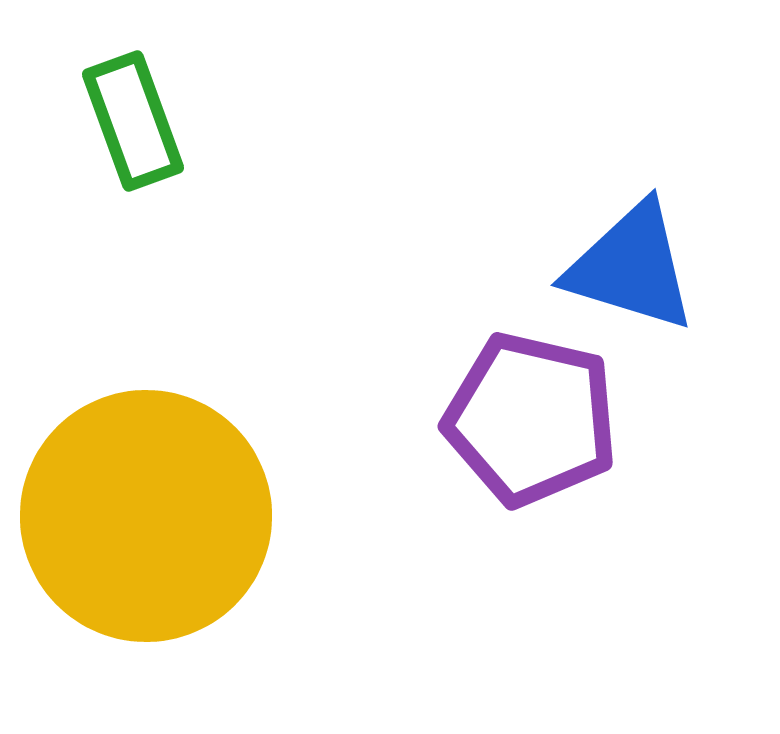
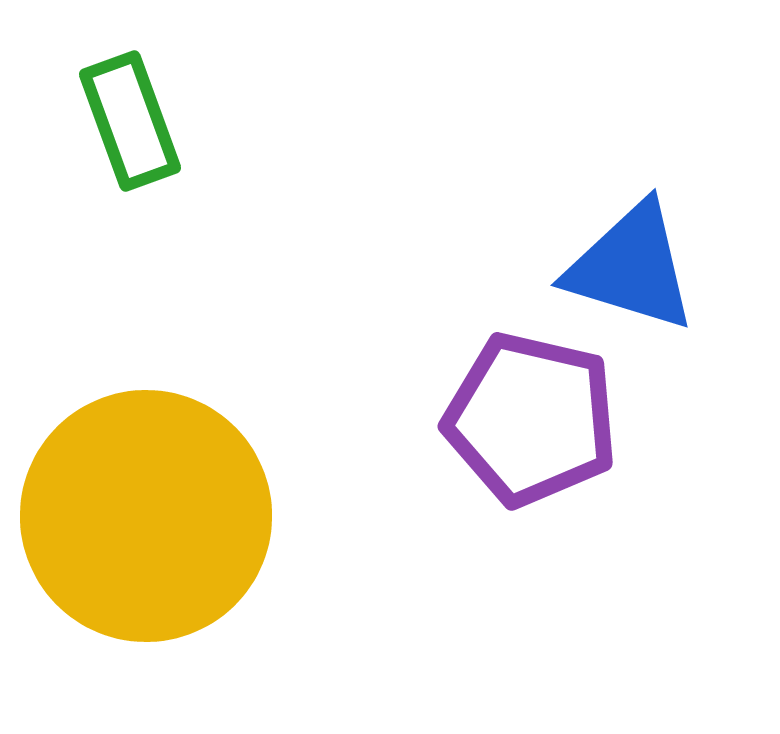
green rectangle: moved 3 px left
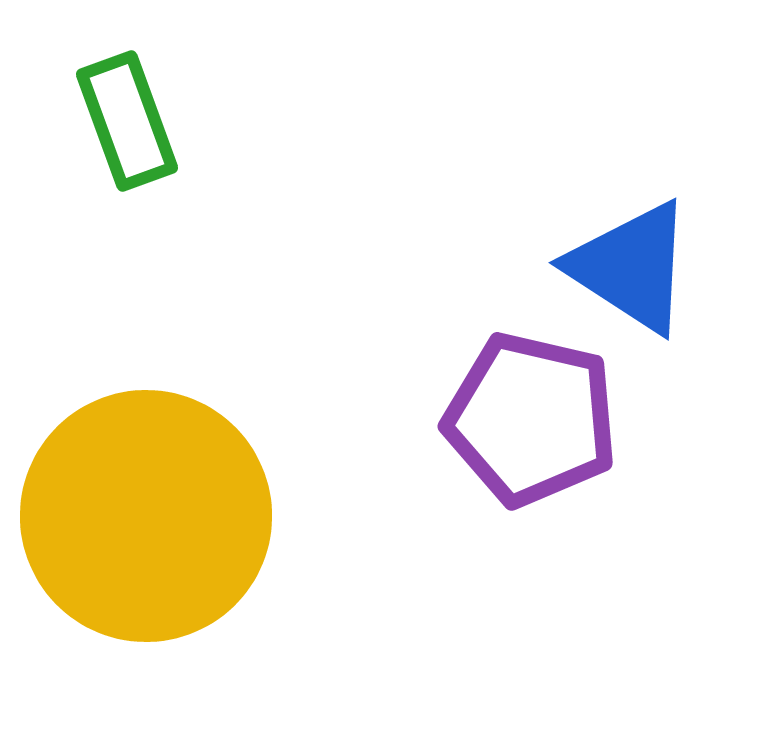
green rectangle: moved 3 px left
blue triangle: rotated 16 degrees clockwise
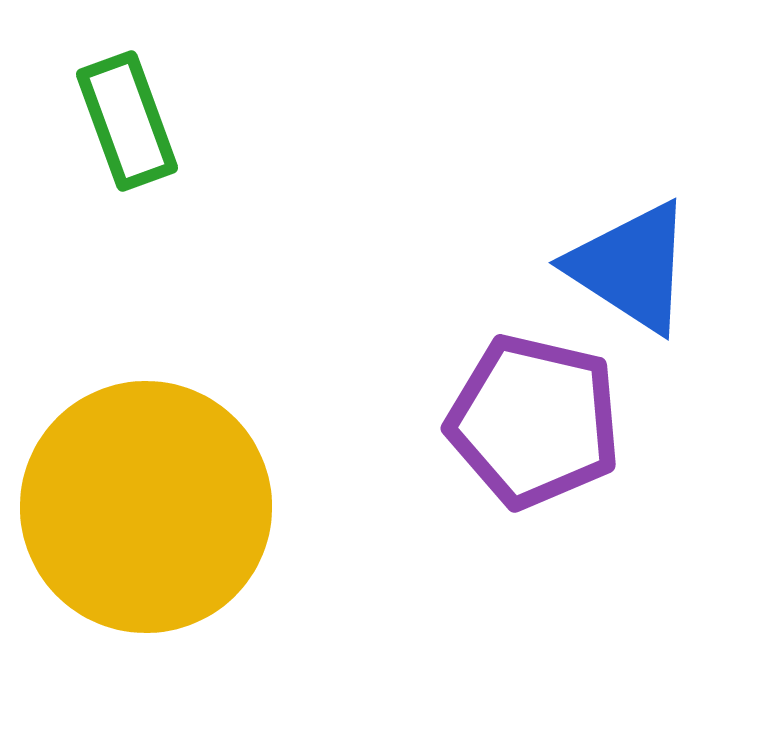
purple pentagon: moved 3 px right, 2 px down
yellow circle: moved 9 px up
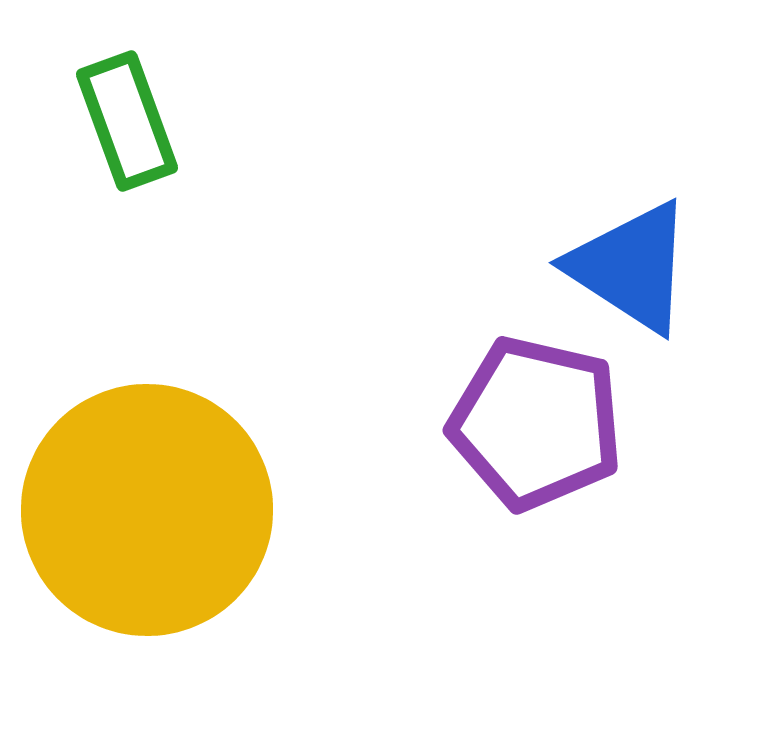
purple pentagon: moved 2 px right, 2 px down
yellow circle: moved 1 px right, 3 px down
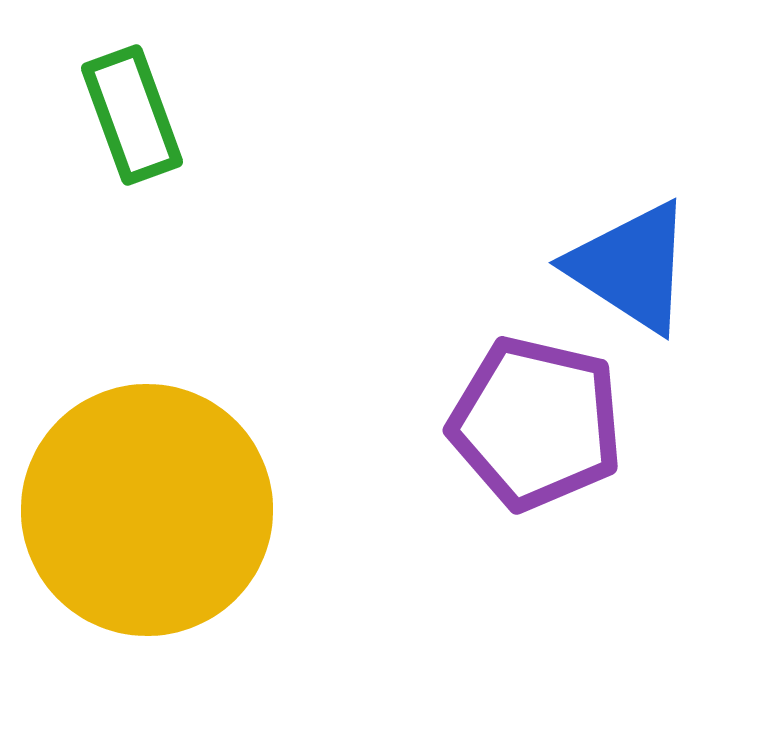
green rectangle: moved 5 px right, 6 px up
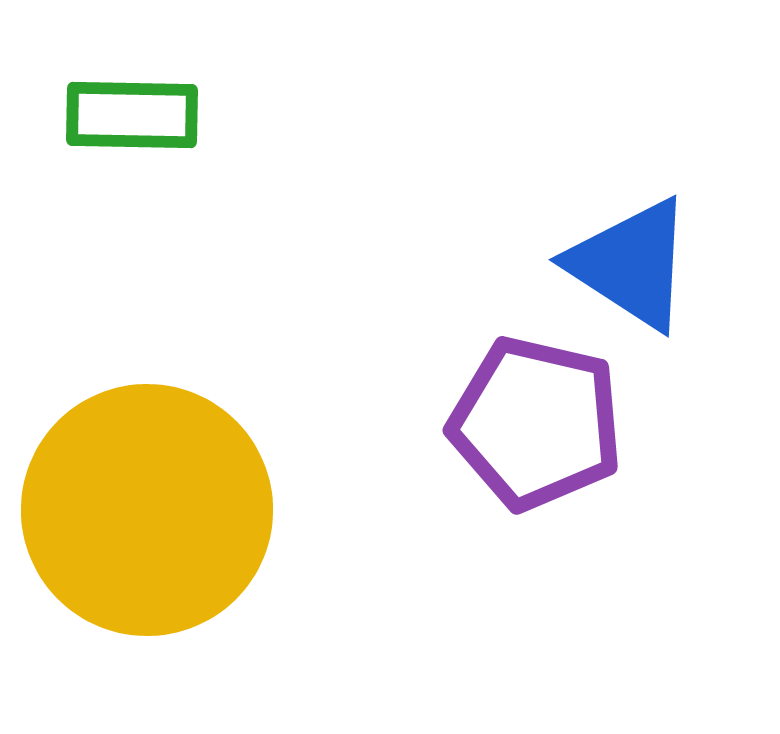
green rectangle: rotated 69 degrees counterclockwise
blue triangle: moved 3 px up
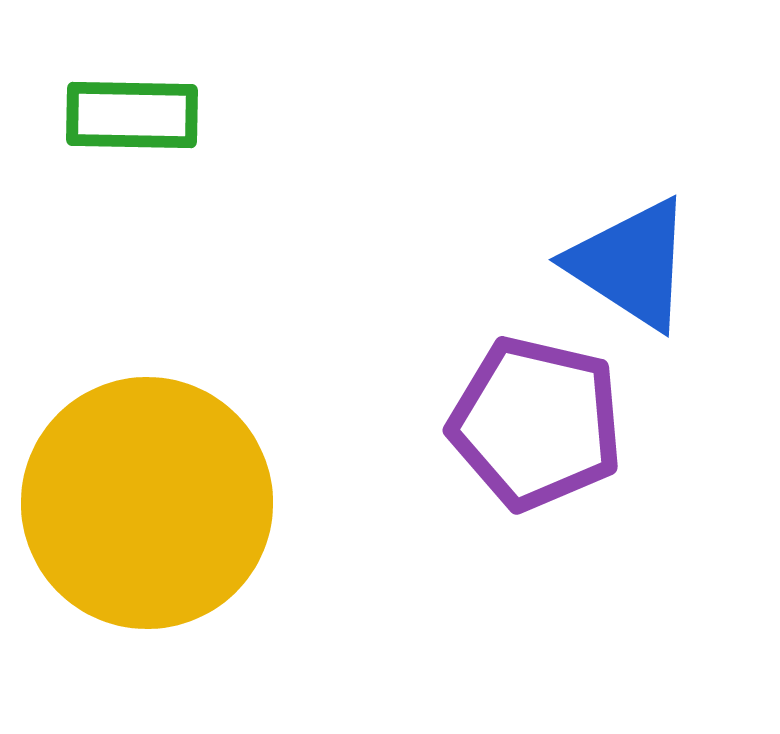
yellow circle: moved 7 px up
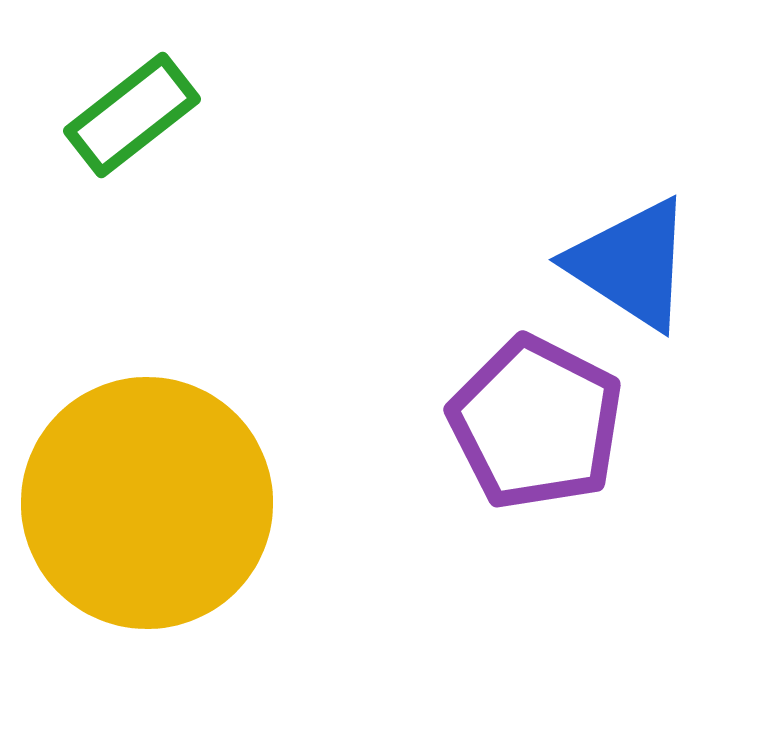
green rectangle: rotated 39 degrees counterclockwise
purple pentagon: rotated 14 degrees clockwise
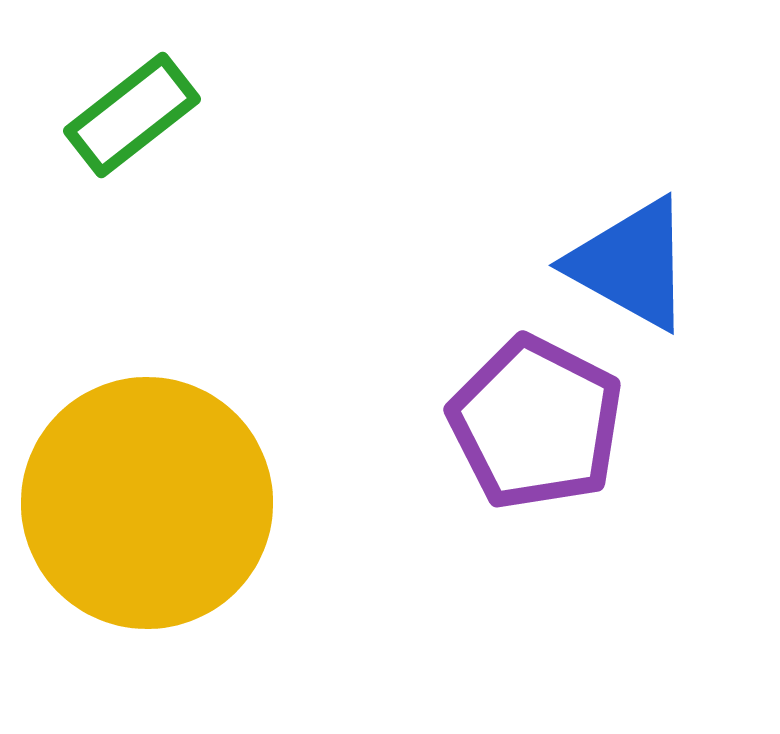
blue triangle: rotated 4 degrees counterclockwise
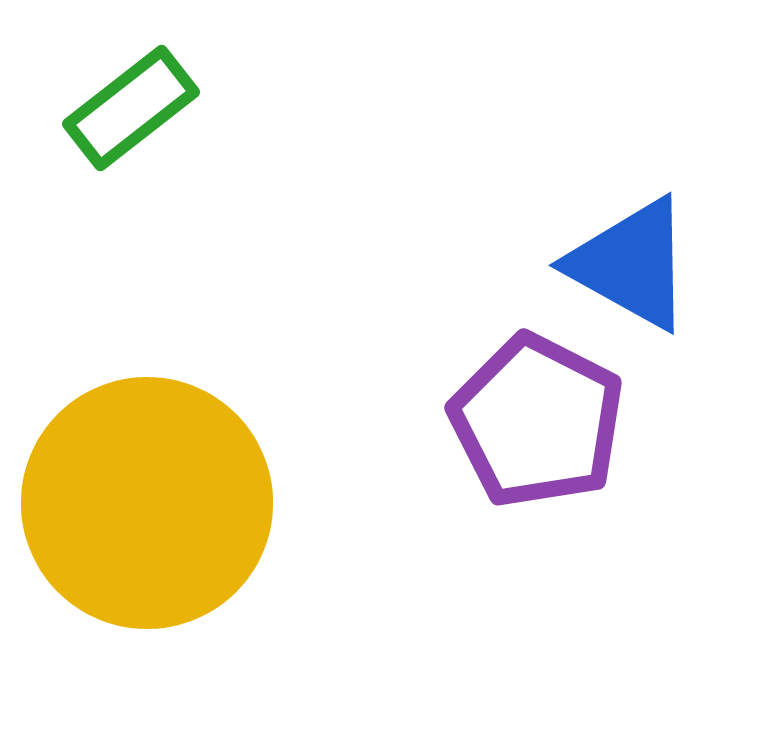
green rectangle: moved 1 px left, 7 px up
purple pentagon: moved 1 px right, 2 px up
